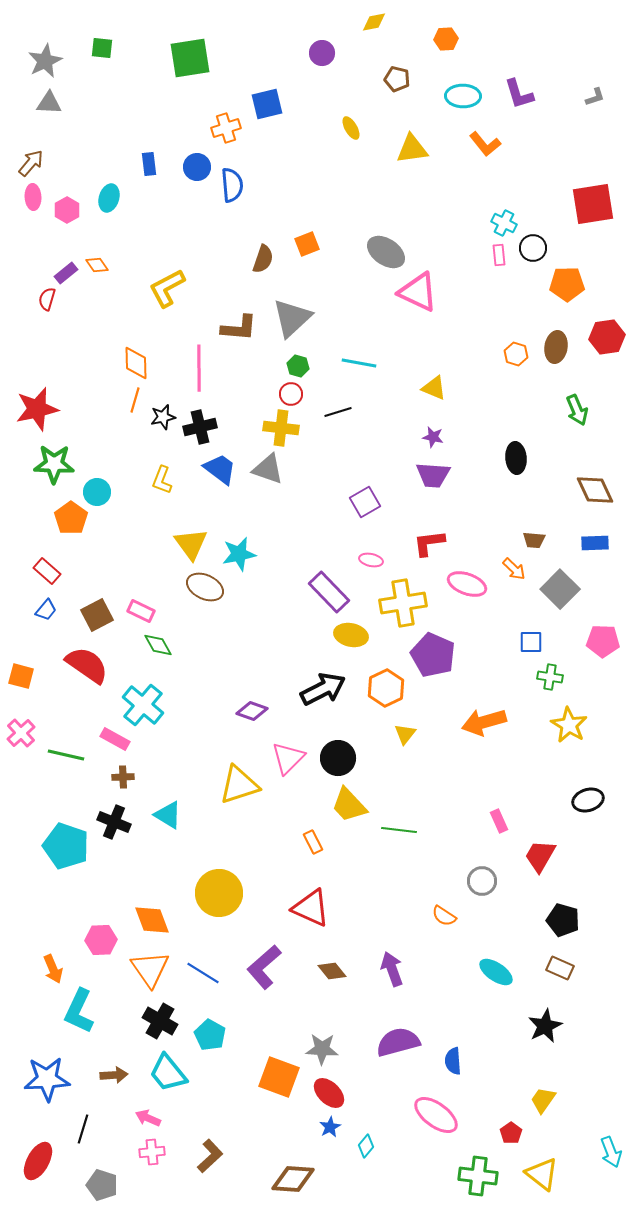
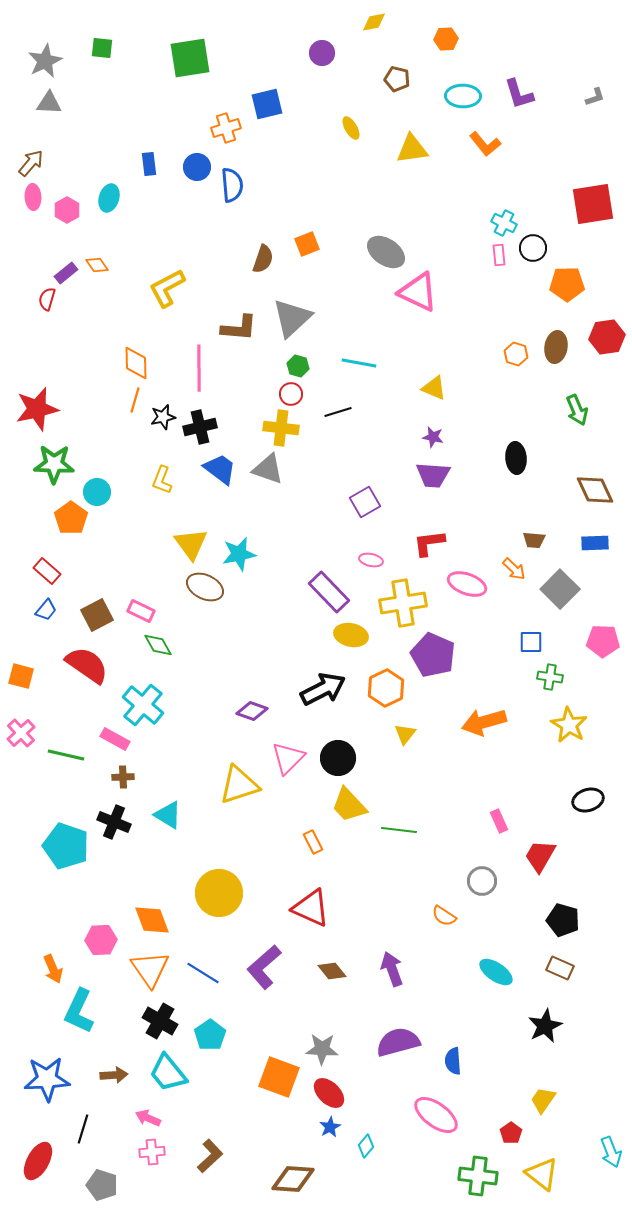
cyan pentagon at (210, 1035): rotated 8 degrees clockwise
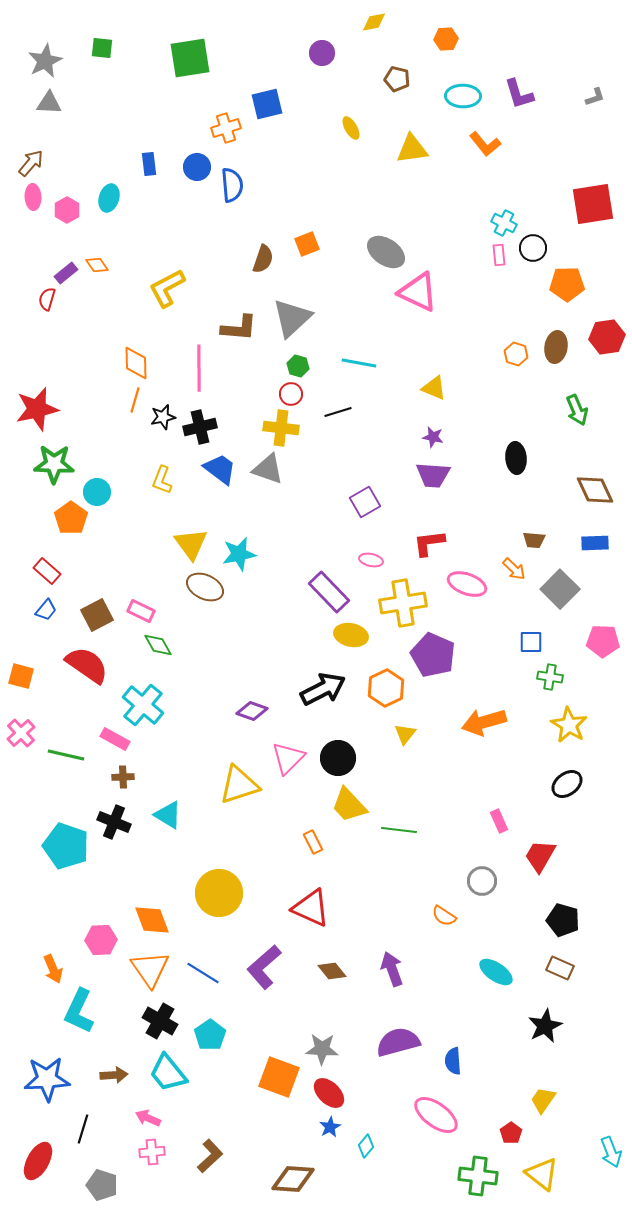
black ellipse at (588, 800): moved 21 px left, 16 px up; rotated 20 degrees counterclockwise
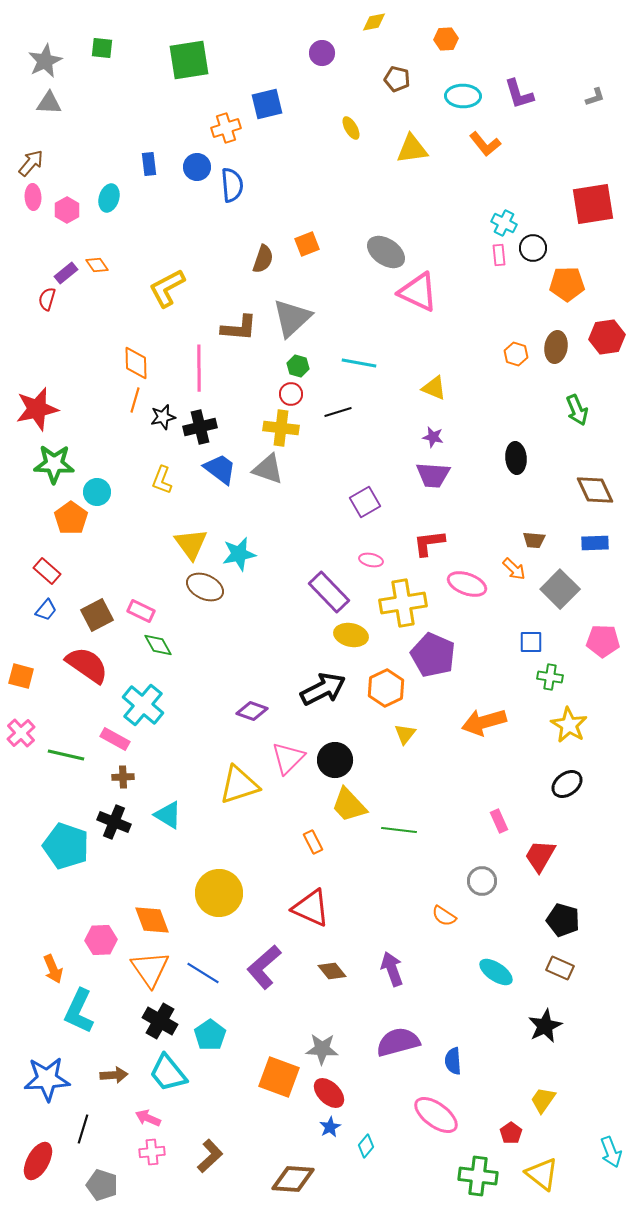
green square at (190, 58): moved 1 px left, 2 px down
black circle at (338, 758): moved 3 px left, 2 px down
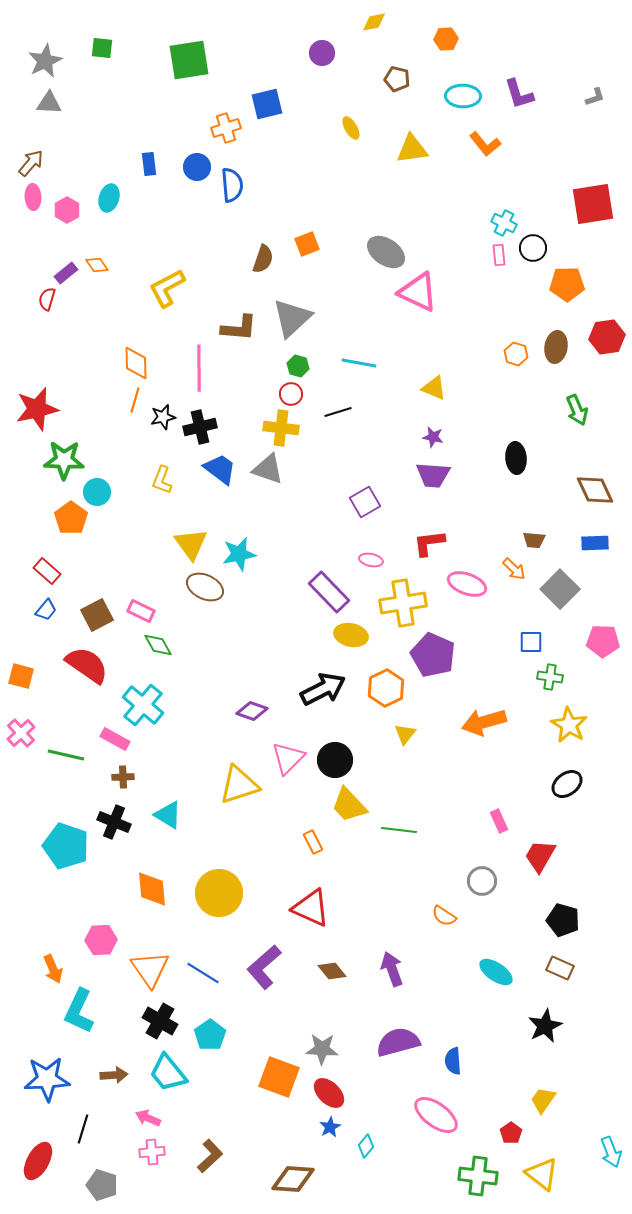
green star at (54, 464): moved 10 px right, 4 px up
orange diamond at (152, 920): moved 31 px up; rotated 15 degrees clockwise
